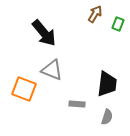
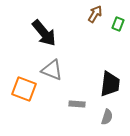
black trapezoid: moved 3 px right
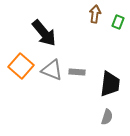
brown arrow: rotated 24 degrees counterclockwise
green rectangle: moved 2 px up
orange square: moved 3 px left, 23 px up; rotated 20 degrees clockwise
gray rectangle: moved 32 px up
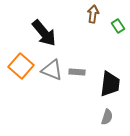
brown arrow: moved 2 px left
green rectangle: moved 4 px down; rotated 56 degrees counterclockwise
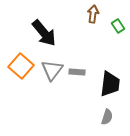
gray triangle: rotated 45 degrees clockwise
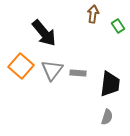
gray rectangle: moved 1 px right, 1 px down
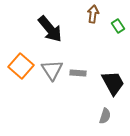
black arrow: moved 6 px right, 4 px up
gray triangle: rotated 10 degrees counterclockwise
black trapezoid: moved 3 px right, 1 px up; rotated 36 degrees counterclockwise
gray semicircle: moved 2 px left, 1 px up
